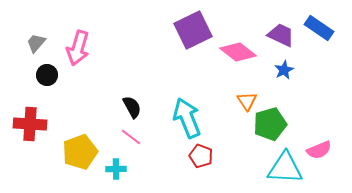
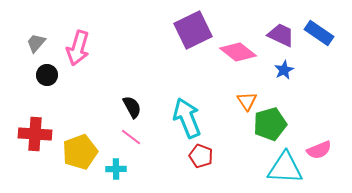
blue rectangle: moved 5 px down
red cross: moved 5 px right, 10 px down
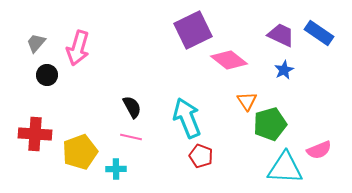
pink diamond: moved 9 px left, 8 px down
pink line: rotated 25 degrees counterclockwise
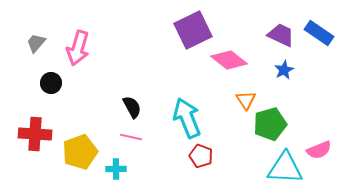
black circle: moved 4 px right, 8 px down
orange triangle: moved 1 px left, 1 px up
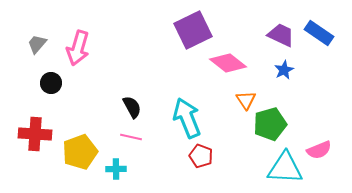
gray trapezoid: moved 1 px right, 1 px down
pink diamond: moved 1 px left, 3 px down
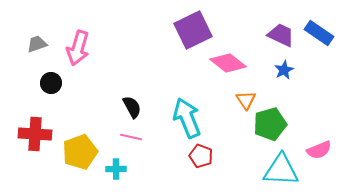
gray trapezoid: rotated 30 degrees clockwise
cyan triangle: moved 4 px left, 2 px down
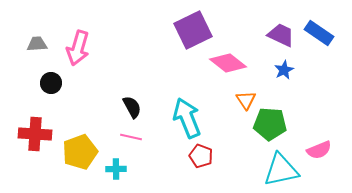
gray trapezoid: rotated 15 degrees clockwise
green pentagon: rotated 20 degrees clockwise
cyan triangle: rotated 15 degrees counterclockwise
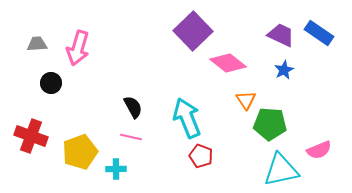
purple square: moved 1 px down; rotated 18 degrees counterclockwise
black semicircle: moved 1 px right
red cross: moved 4 px left, 2 px down; rotated 16 degrees clockwise
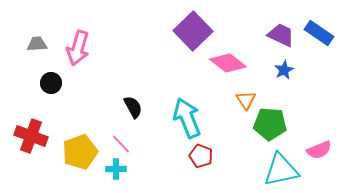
pink line: moved 10 px left, 7 px down; rotated 35 degrees clockwise
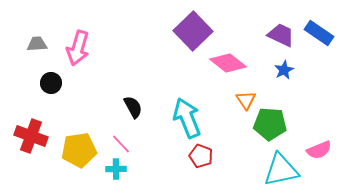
yellow pentagon: moved 1 px left, 2 px up; rotated 12 degrees clockwise
